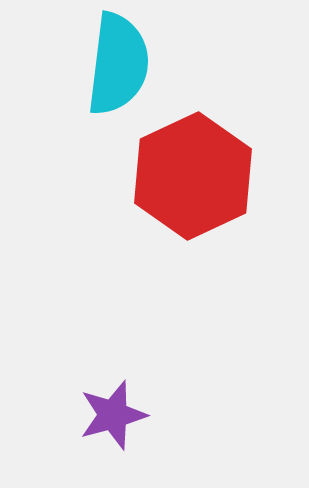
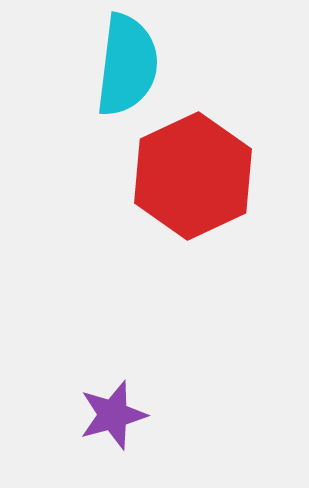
cyan semicircle: moved 9 px right, 1 px down
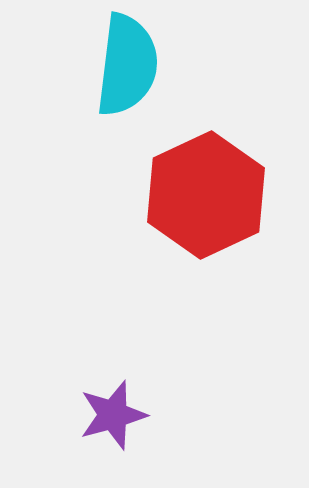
red hexagon: moved 13 px right, 19 px down
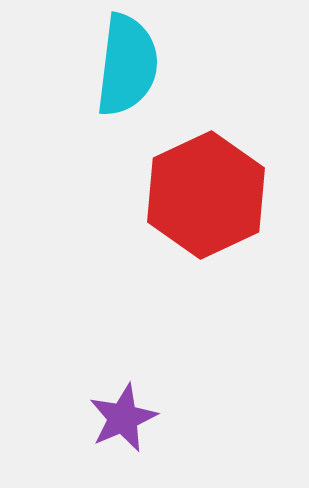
purple star: moved 10 px right, 3 px down; rotated 8 degrees counterclockwise
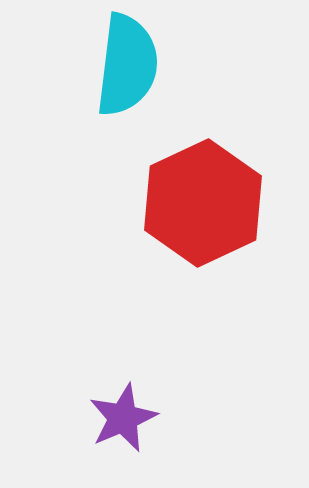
red hexagon: moved 3 px left, 8 px down
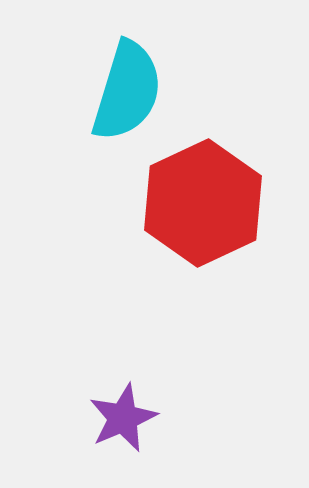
cyan semicircle: moved 26 px down; rotated 10 degrees clockwise
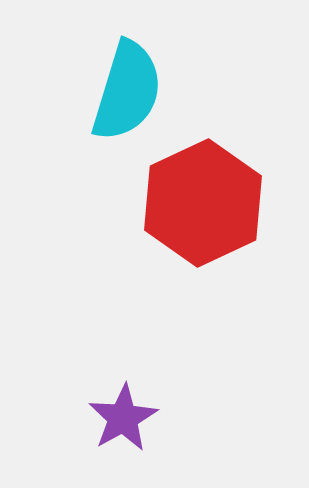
purple star: rotated 6 degrees counterclockwise
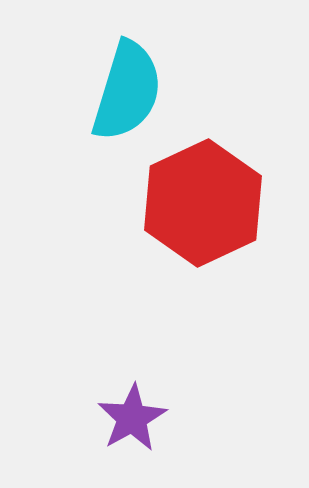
purple star: moved 9 px right
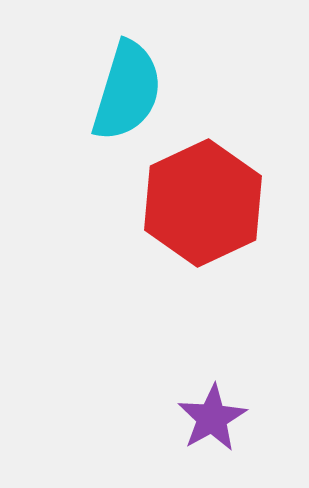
purple star: moved 80 px right
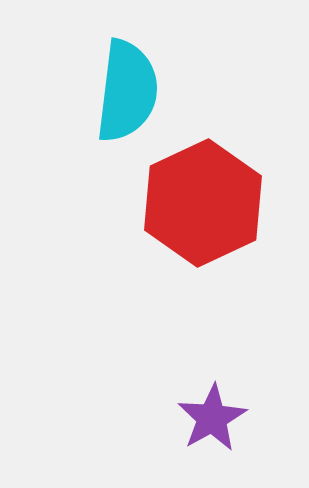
cyan semicircle: rotated 10 degrees counterclockwise
